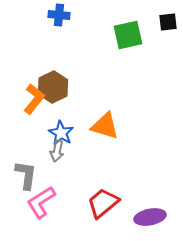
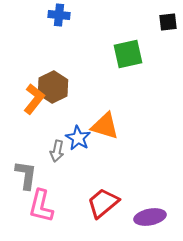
green square: moved 19 px down
blue star: moved 17 px right, 5 px down
pink L-shape: moved 4 px down; rotated 44 degrees counterclockwise
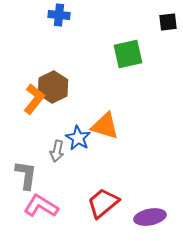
pink L-shape: rotated 108 degrees clockwise
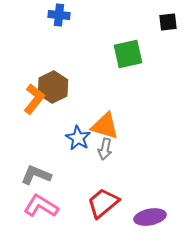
gray arrow: moved 48 px right, 2 px up
gray L-shape: moved 10 px right; rotated 76 degrees counterclockwise
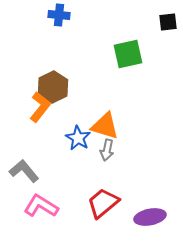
orange L-shape: moved 6 px right, 8 px down
gray arrow: moved 2 px right, 1 px down
gray L-shape: moved 12 px left, 4 px up; rotated 28 degrees clockwise
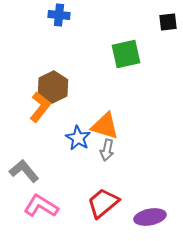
green square: moved 2 px left
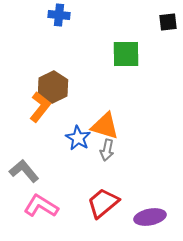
green square: rotated 12 degrees clockwise
